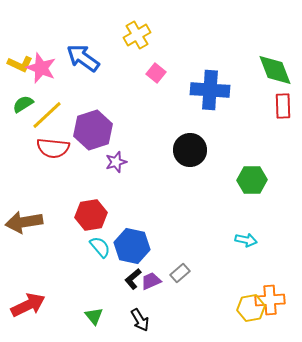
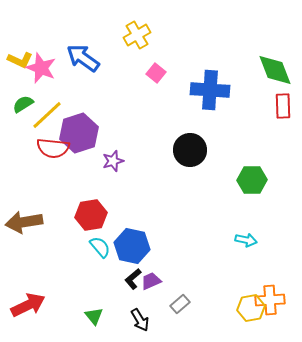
yellow L-shape: moved 4 px up
purple hexagon: moved 14 px left, 3 px down
purple star: moved 3 px left, 1 px up
gray rectangle: moved 31 px down
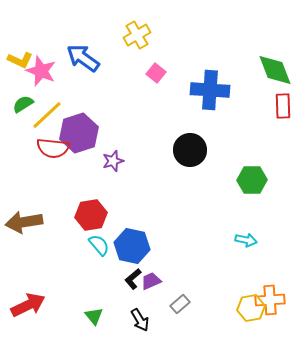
pink star: moved 3 px down
cyan semicircle: moved 1 px left, 2 px up
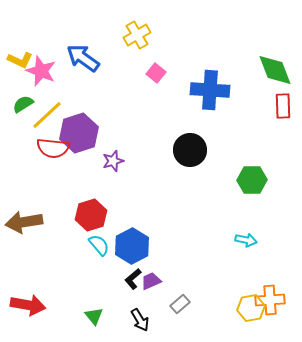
red hexagon: rotated 8 degrees counterclockwise
blue hexagon: rotated 20 degrees clockwise
red arrow: rotated 36 degrees clockwise
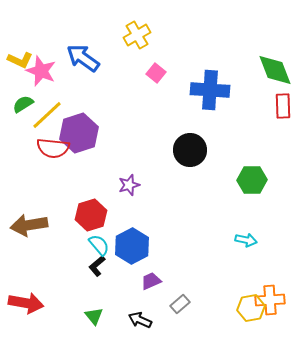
purple star: moved 16 px right, 24 px down
brown arrow: moved 5 px right, 3 px down
black L-shape: moved 36 px left, 13 px up
red arrow: moved 2 px left, 2 px up
black arrow: rotated 145 degrees clockwise
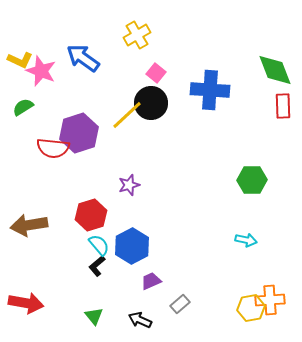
green semicircle: moved 3 px down
yellow line: moved 80 px right
black circle: moved 39 px left, 47 px up
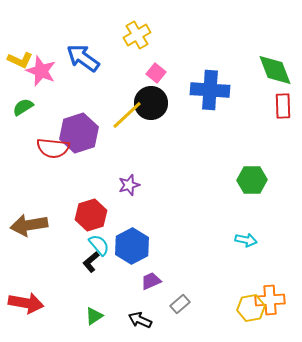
black L-shape: moved 6 px left, 4 px up
green triangle: rotated 36 degrees clockwise
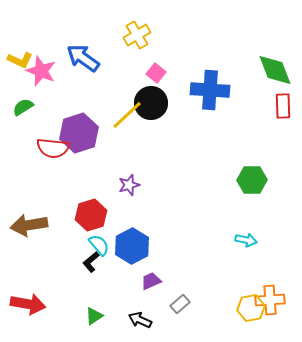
red arrow: moved 2 px right, 1 px down
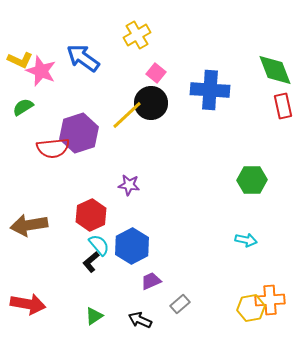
red rectangle: rotated 10 degrees counterclockwise
red semicircle: rotated 12 degrees counterclockwise
purple star: rotated 25 degrees clockwise
red hexagon: rotated 8 degrees counterclockwise
